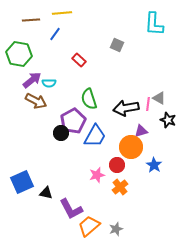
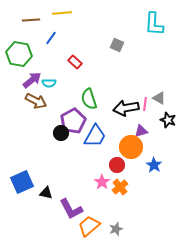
blue line: moved 4 px left, 4 px down
red rectangle: moved 4 px left, 2 px down
pink line: moved 3 px left
pink star: moved 5 px right, 7 px down; rotated 21 degrees counterclockwise
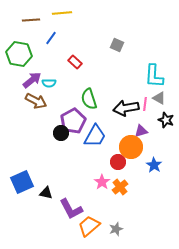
cyan L-shape: moved 52 px down
black star: moved 2 px left
red circle: moved 1 px right, 3 px up
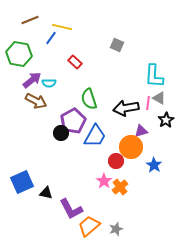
yellow line: moved 14 px down; rotated 18 degrees clockwise
brown line: moved 1 px left; rotated 18 degrees counterclockwise
pink line: moved 3 px right, 1 px up
black star: rotated 21 degrees clockwise
red circle: moved 2 px left, 1 px up
pink star: moved 2 px right, 1 px up
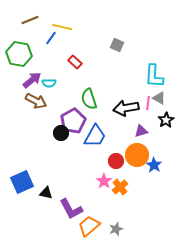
orange circle: moved 6 px right, 8 px down
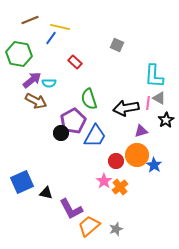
yellow line: moved 2 px left
